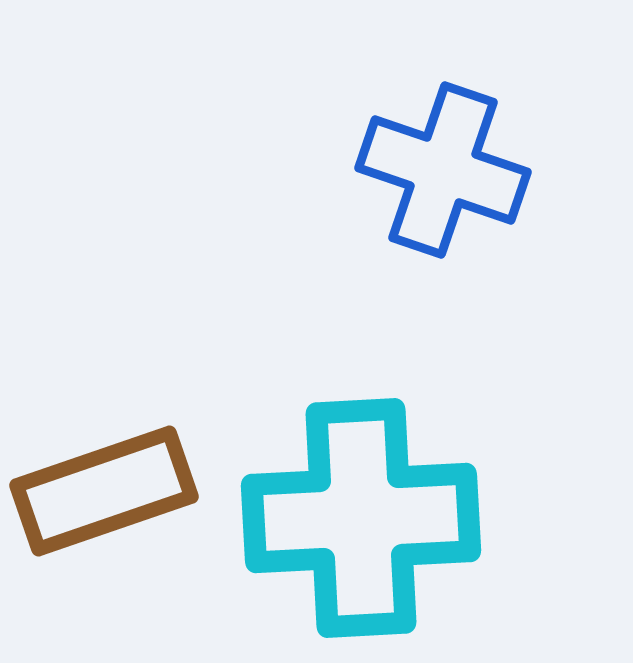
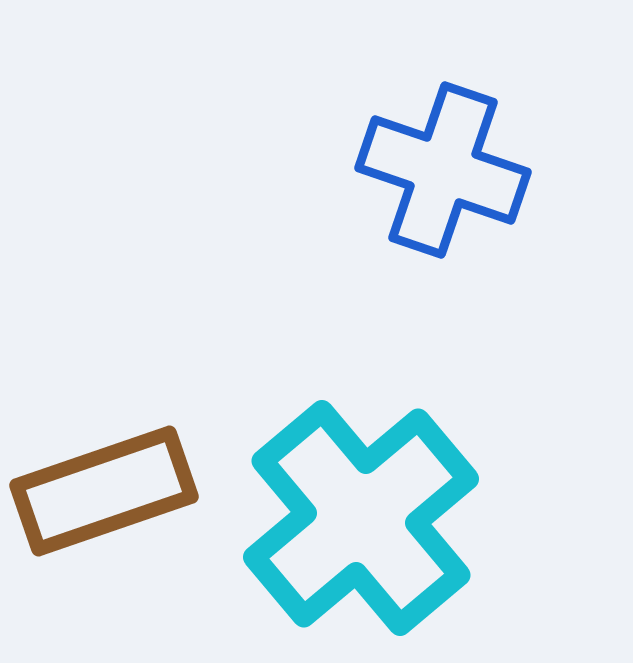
cyan cross: rotated 37 degrees counterclockwise
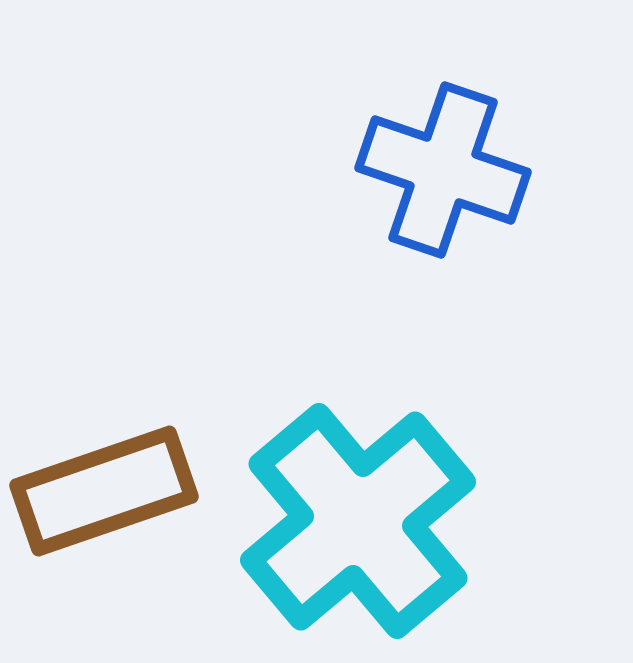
cyan cross: moved 3 px left, 3 px down
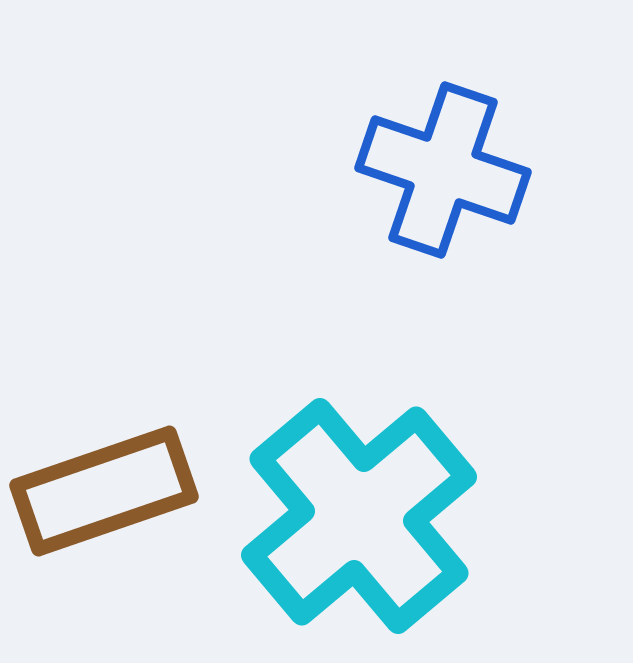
cyan cross: moved 1 px right, 5 px up
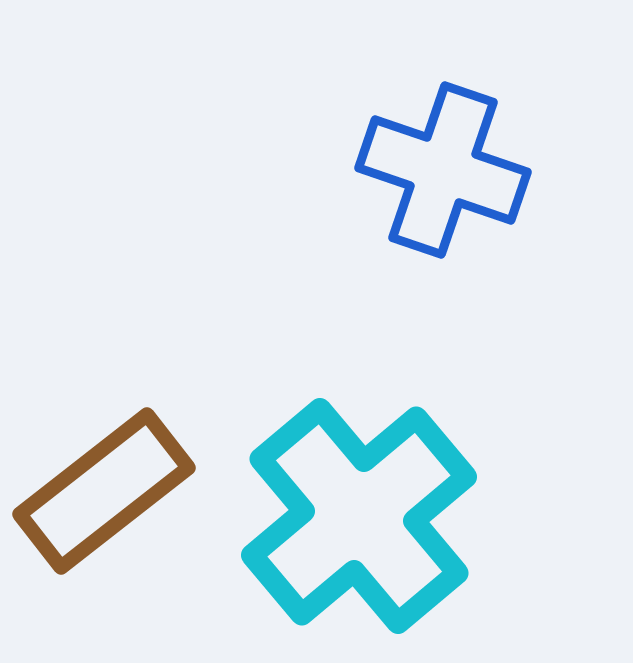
brown rectangle: rotated 19 degrees counterclockwise
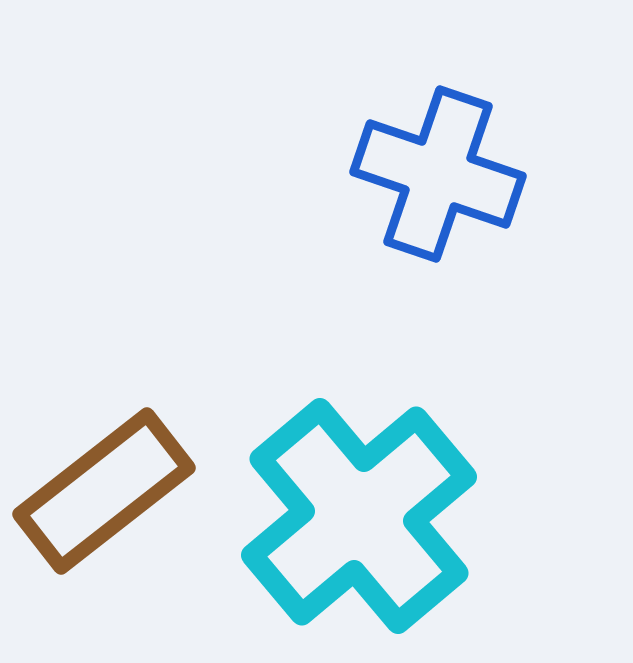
blue cross: moved 5 px left, 4 px down
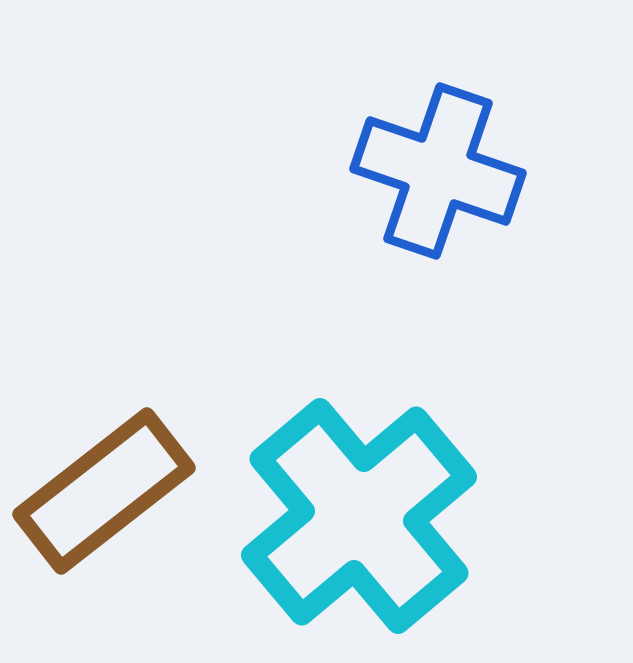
blue cross: moved 3 px up
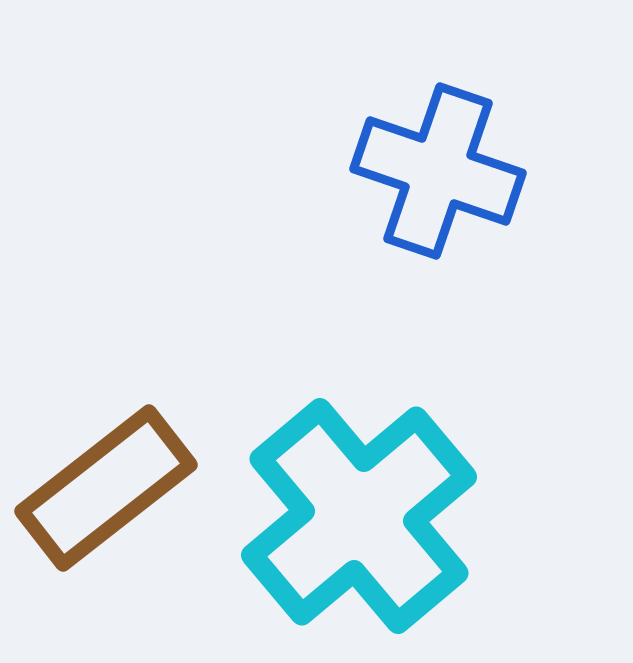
brown rectangle: moved 2 px right, 3 px up
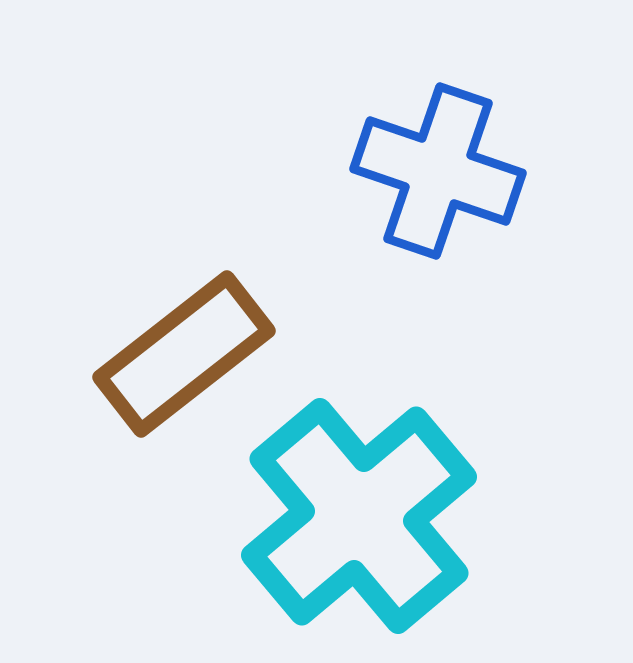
brown rectangle: moved 78 px right, 134 px up
